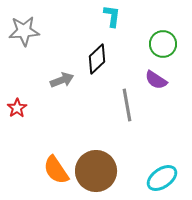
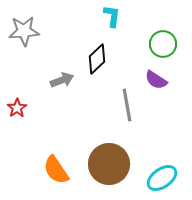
brown circle: moved 13 px right, 7 px up
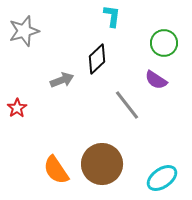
gray star: rotated 12 degrees counterclockwise
green circle: moved 1 px right, 1 px up
gray line: rotated 28 degrees counterclockwise
brown circle: moved 7 px left
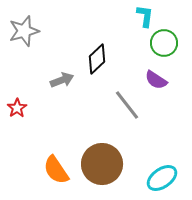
cyan L-shape: moved 33 px right
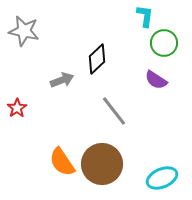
gray star: rotated 28 degrees clockwise
gray line: moved 13 px left, 6 px down
orange semicircle: moved 6 px right, 8 px up
cyan ellipse: rotated 12 degrees clockwise
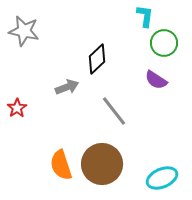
gray arrow: moved 5 px right, 7 px down
orange semicircle: moved 1 px left, 3 px down; rotated 16 degrees clockwise
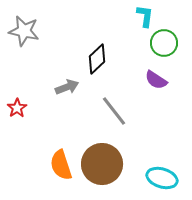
cyan ellipse: rotated 40 degrees clockwise
